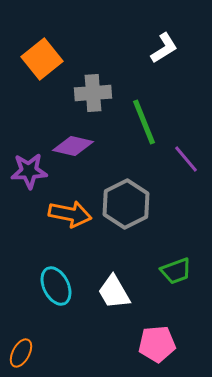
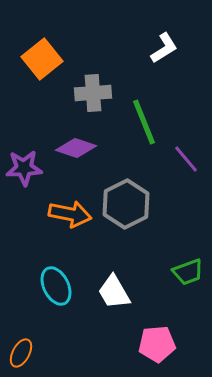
purple diamond: moved 3 px right, 2 px down; rotated 6 degrees clockwise
purple star: moved 5 px left, 3 px up
green trapezoid: moved 12 px right, 1 px down
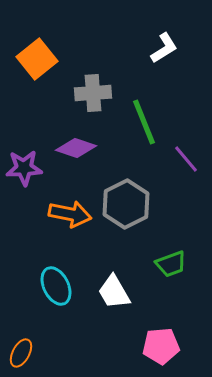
orange square: moved 5 px left
green trapezoid: moved 17 px left, 8 px up
pink pentagon: moved 4 px right, 2 px down
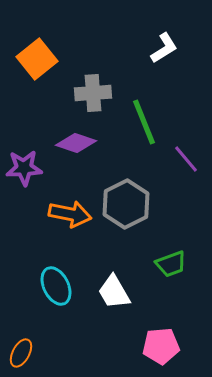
purple diamond: moved 5 px up
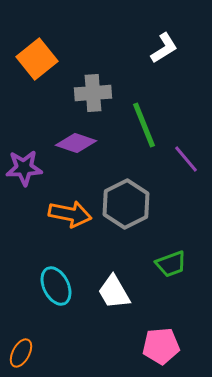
green line: moved 3 px down
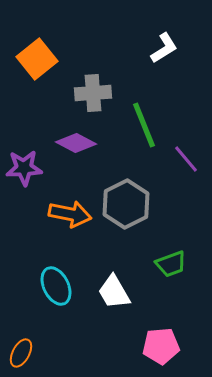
purple diamond: rotated 9 degrees clockwise
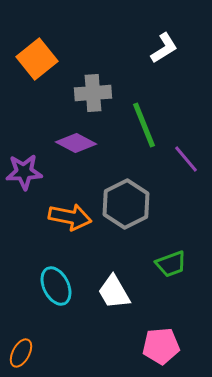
purple star: moved 4 px down
orange arrow: moved 3 px down
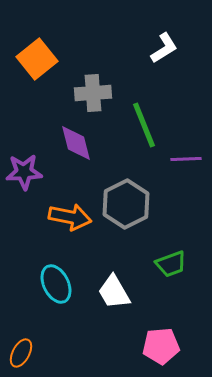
purple diamond: rotated 48 degrees clockwise
purple line: rotated 52 degrees counterclockwise
cyan ellipse: moved 2 px up
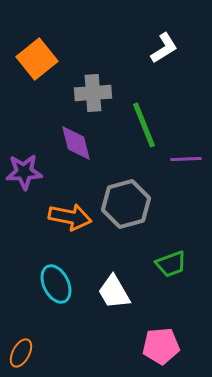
gray hexagon: rotated 12 degrees clockwise
